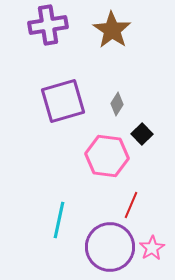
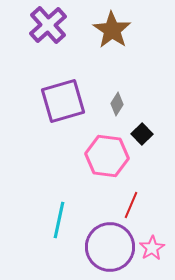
purple cross: rotated 33 degrees counterclockwise
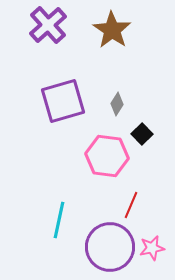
pink star: rotated 20 degrees clockwise
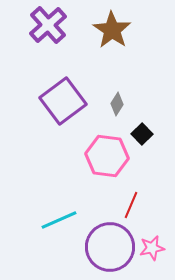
purple square: rotated 21 degrees counterclockwise
cyan line: rotated 54 degrees clockwise
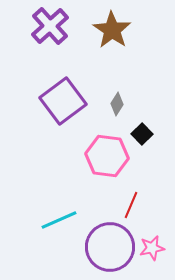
purple cross: moved 2 px right, 1 px down
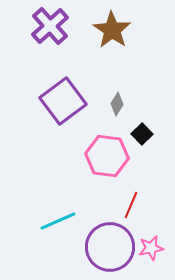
cyan line: moved 1 px left, 1 px down
pink star: moved 1 px left
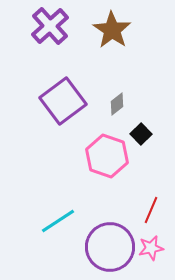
gray diamond: rotated 20 degrees clockwise
black square: moved 1 px left
pink hexagon: rotated 12 degrees clockwise
red line: moved 20 px right, 5 px down
cyan line: rotated 9 degrees counterclockwise
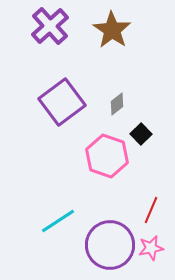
purple square: moved 1 px left, 1 px down
purple circle: moved 2 px up
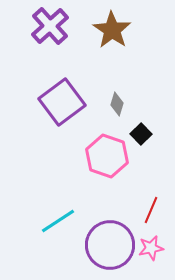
gray diamond: rotated 35 degrees counterclockwise
